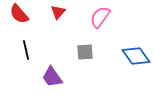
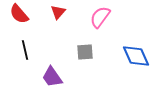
black line: moved 1 px left
blue diamond: rotated 12 degrees clockwise
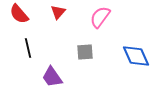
black line: moved 3 px right, 2 px up
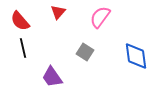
red semicircle: moved 1 px right, 7 px down
black line: moved 5 px left
gray square: rotated 36 degrees clockwise
blue diamond: rotated 16 degrees clockwise
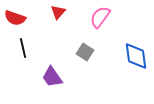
red semicircle: moved 5 px left, 3 px up; rotated 30 degrees counterclockwise
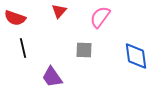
red triangle: moved 1 px right, 1 px up
gray square: moved 1 px left, 2 px up; rotated 30 degrees counterclockwise
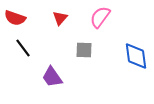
red triangle: moved 1 px right, 7 px down
black line: rotated 24 degrees counterclockwise
